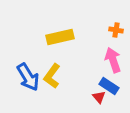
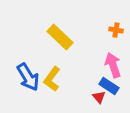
yellow rectangle: rotated 56 degrees clockwise
pink arrow: moved 5 px down
yellow L-shape: moved 3 px down
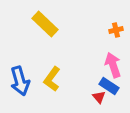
orange cross: rotated 24 degrees counterclockwise
yellow rectangle: moved 15 px left, 13 px up
blue arrow: moved 8 px left, 4 px down; rotated 16 degrees clockwise
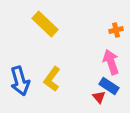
pink arrow: moved 2 px left, 3 px up
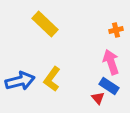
blue arrow: rotated 88 degrees counterclockwise
red triangle: moved 1 px left, 1 px down
